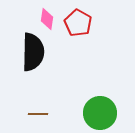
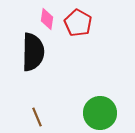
brown line: moved 1 px left, 3 px down; rotated 66 degrees clockwise
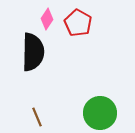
pink diamond: rotated 25 degrees clockwise
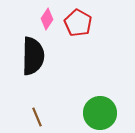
black semicircle: moved 4 px down
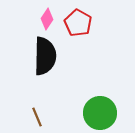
black semicircle: moved 12 px right
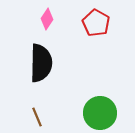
red pentagon: moved 18 px right
black semicircle: moved 4 px left, 7 px down
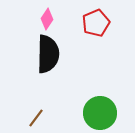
red pentagon: rotated 20 degrees clockwise
black semicircle: moved 7 px right, 9 px up
brown line: moved 1 px left, 1 px down; rotated 60 degrees clockwise
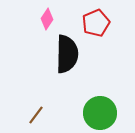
black semicircle: moved 19 px right
brown line: moved 3 px up
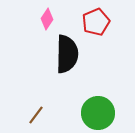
red pentagon: moved 1 px up
green circle: moved 2 px left
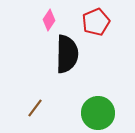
pink diamond: moved 2 px right, 1 px down
brown line: moved 1 px left, 7 px up
